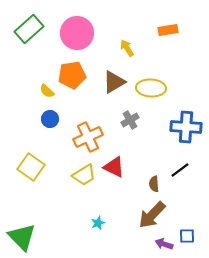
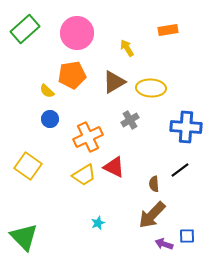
green rectangle: moved 4 px left
yellow square: moved 3 px left, 1 px up
green triangle: moved 2 px right
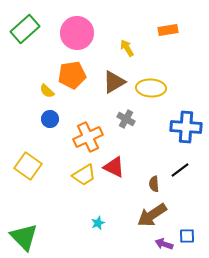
gray cross: moved 4 px left, 1 px up; rotated 30 degrees counterclockwise
brown arrow: rotated 12 degrees clockwise
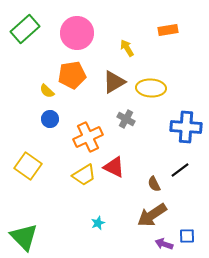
brown semicircle: rotated 21 degrees counterclockwise
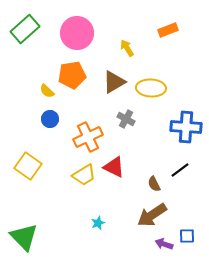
orange rectangle: rotated 12 degrees counterclockwise
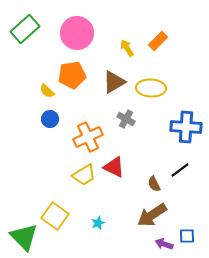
orange rectangle: moved 10 px left, 11 px down; rotated 24 degrees counterclockwise
yellow square: moved 27 px right, 50 px down
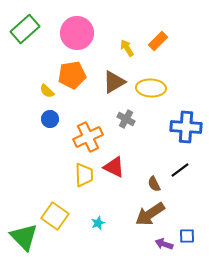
yellow trapezoid: rotated 60 degrees counterclockwise
brown arrow: moved 2 px left, 1 px up
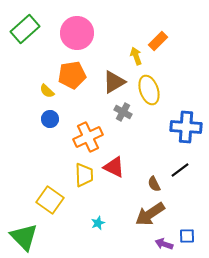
yellow arrow: moved 9 px right, 8 px down; rotated 12 degrees clockwise
yellow ellipse: moved 2 px left, 2 px down; rotated 68 degrees clockwise
gray cross: moved 3 px left, 7 px up
yellow square: moved 5 px left, 16 px up
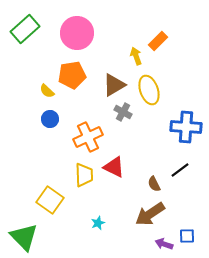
brown triangle: moved 3 px down
